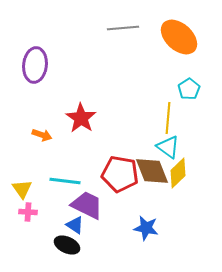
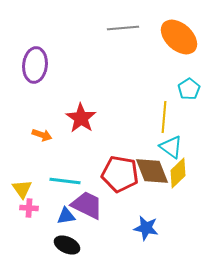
yellow line: moved 4 px left, 1 px up
cyan triangle: moved 3 px right
pink cross: moved 1 px right, 4 px up
blue triangle: moved 9 px left, 9 px up; rotated 42 degrees counterclockwise
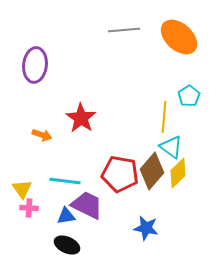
gray line: moved 1 px right, 2 px down
cyan pentagon: moved 7 px down
brown diamond: rotated 63 degrees clockwise
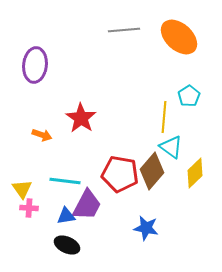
yellow diamond: moved 17 px right
purple trapezoid: rotated 92 degrees clockwise
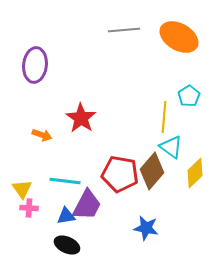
orange ellipse: rotated 12 degrees counterclockwise
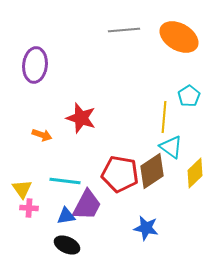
red star: rotated 16 degrees counterclockwise
brown diamond: rotated 15 degrees clockwise
